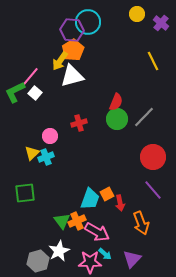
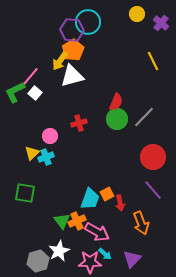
green square: rotated 15 degrees clockwise
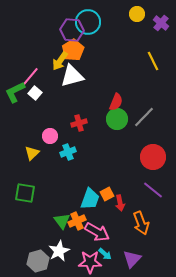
cyan cross: moved 22 px right, 5 px up
purple line: rotated 10 degrees counterclockwise
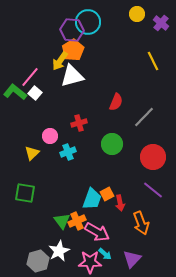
green L-shape: rotated 65 degrees clockwise
green circle: moved 5 px left, 25 px down
cyan trapezoid: moved 2 px right
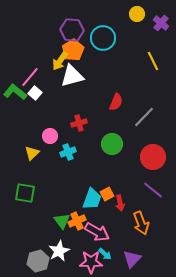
cyan circle: moved 15 px right, 16 px down
pink star: moved 1 px right
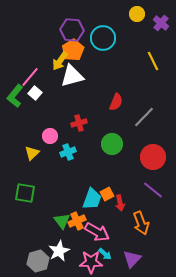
green L-shape: moved 4 px down; rotated 90 degrees counterclockwise
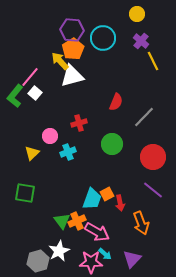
purple cross: moved 20 px left, 18 px down
orange pentagon: moved 1 px up
yellow arrow: rotated 102 degrees clockwise
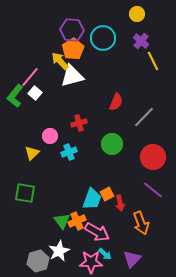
cyan cross: moved 1 px right
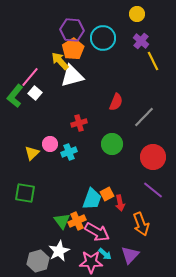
pink circle: moved 8 px down
orange arrow: moved 1 px down
purple triangle: moved 2 px left, 4 px up
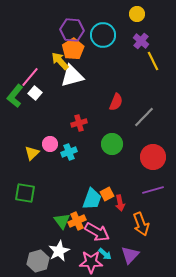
cyan circle: moved 3 px up
purple line: rotated 55 degrees counterclockwise
